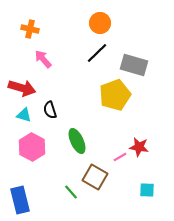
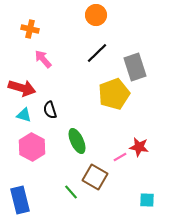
orange circle: moved 4 px left, 8 px up
gray rectangle: moved 1 px right, 2 px down; rotated 56 degrees clockwise
yellow pentagon: moved 1 px left, 1 px up
cyan square: moved 10 px down
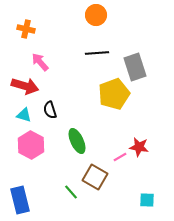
orange cross: moved 4 px left
black line: rotated 40 degrees clockwise
pink arrow: moved 3 px left, 3 px down
red arrow: moved 3 px right, 2 px up
pink hexagon: moved 1 px left, 2 px up
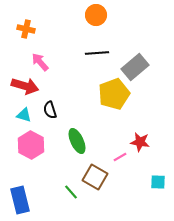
gray rectangle: rotated 68 degrees clockwise
red star: moved 1 px right, 5 px up
cyan square: moved 11 px right, 18 px up
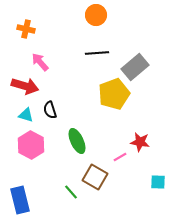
cyan triangle: moved 2 px right
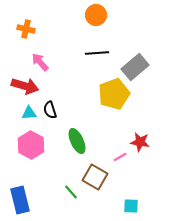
cyan triangle: moved 3 px right, 2 px up; rotated 21 degrees counterclockwise
cyan square: moved 27 px left, 24 px down
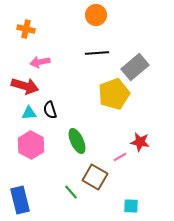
pink arrow: rotated 60 degrees counterclockwise
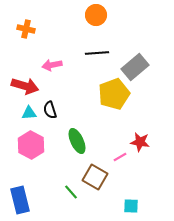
pink arrow: moved 12 px right, 3 px down
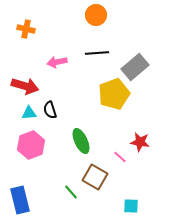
pink arrow: moved 5 px right, 3 px up
green ellipse: moved 4 px right
pink hexagon: rotated 12 degrees clockwise
pink line: rotated 72 degrees clockwise
